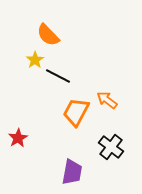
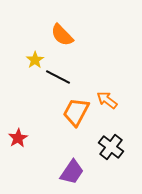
orange semicircle: moved 14 px right
black line: moved 1 px down
purple trapezoid: rotated 24 degrees clockwise
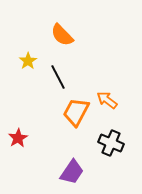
yellow star: moved 7 px left, 1 px down
black line: rotated 35 degrees clockwise
black cross: moved 4 px up; rotated 15 degrees counterclockwise
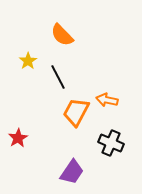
orange arrow: rotated 25 degrees counterclockwise
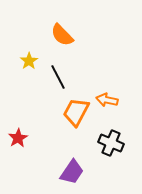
yellow star: moved 1 px right
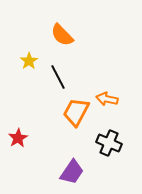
orange arrow: moved 1 px up
black cross: moved 2 px left
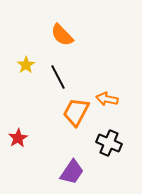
yellow star: moved 3 px left, 4 px down
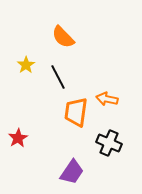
orange semicircle: moved 1 px right, 2 px down
orange trapezoid: rotated 20 degrees counterclockwise
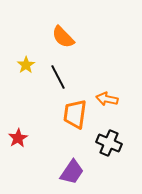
orange trapezoid: moved 1 px left, 2 px down
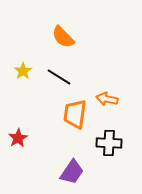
yellow star: moved 3 px left, 6 px down
black line: moved 1 px right; rotated 30 degrees counterclockwise
black cross: rotated 20 degrees counterclockwise
